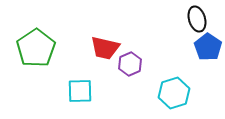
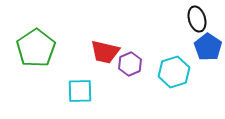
red trapezoid: moved 4 px down
cyan hexagon: moved 21 px up
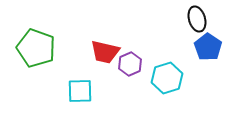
green pentagon: rotated 18 degrees counterclockwise
cyan hexagon: moved 7 px left, 6 px down
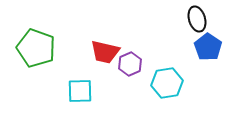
cyan hexagon: moved 5 px down; rotated 8 degrees clockwise
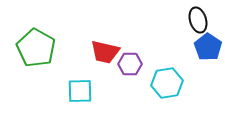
black ellipse: moved 1 px right, 1 px down
green pentagon: rotated 9 degrees clockwise
purple hexagon: rotated 25 degrees clockwise
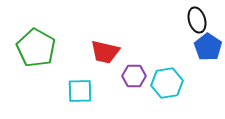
black ellipse: moved 1 px left
purple hexagon: moved 4 px right, 12 px down
